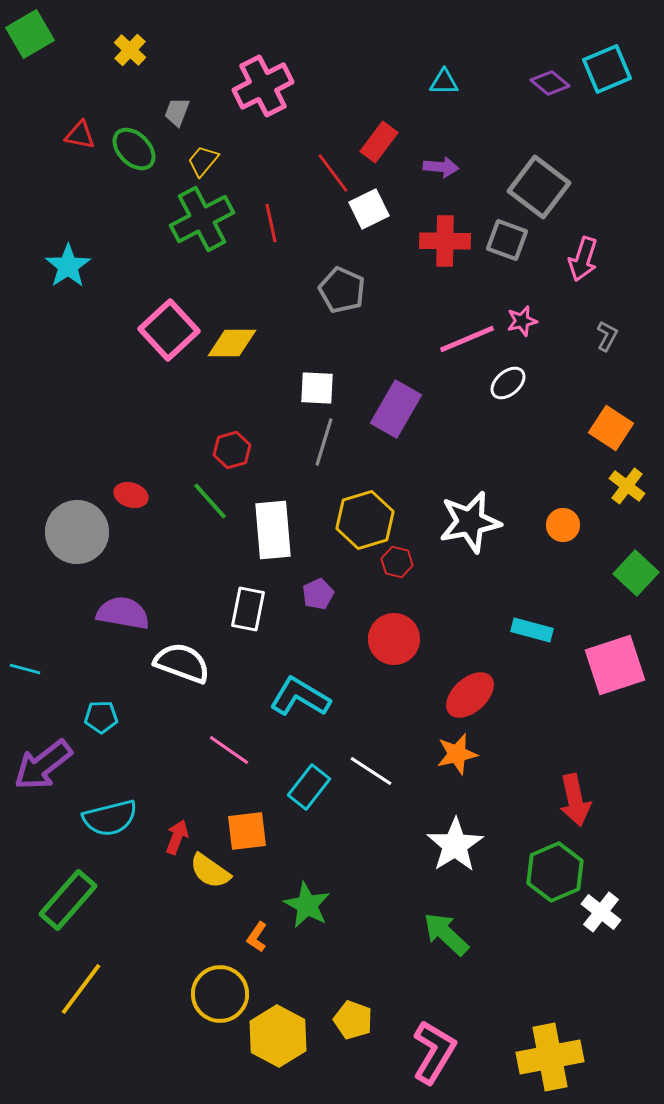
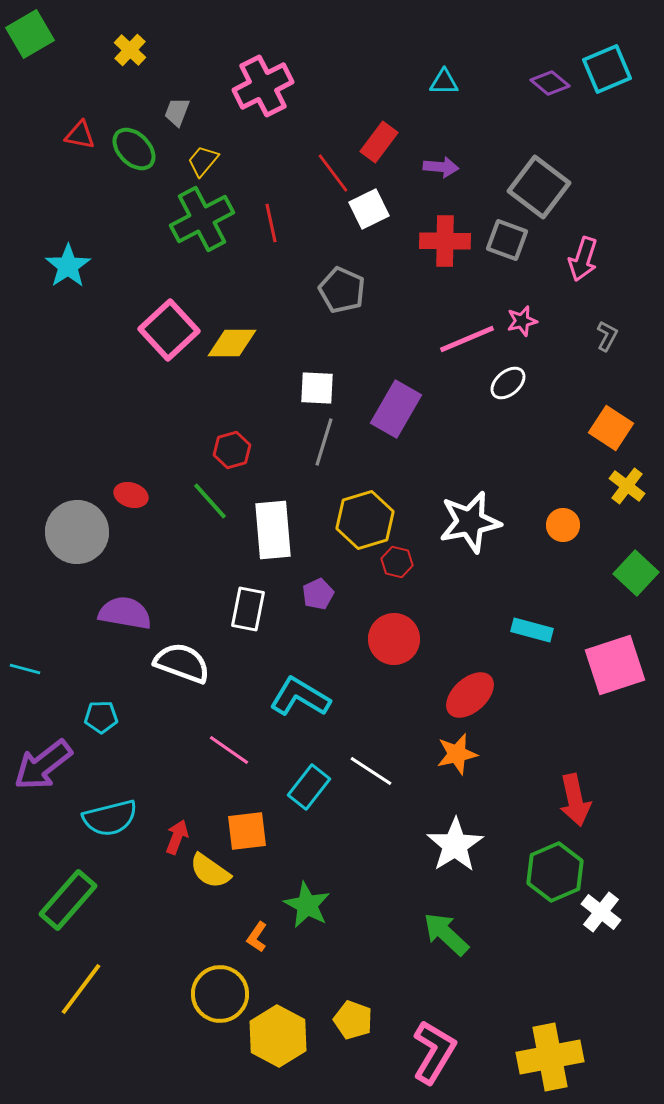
purple semicircle at (123, 613): moved 2 px right
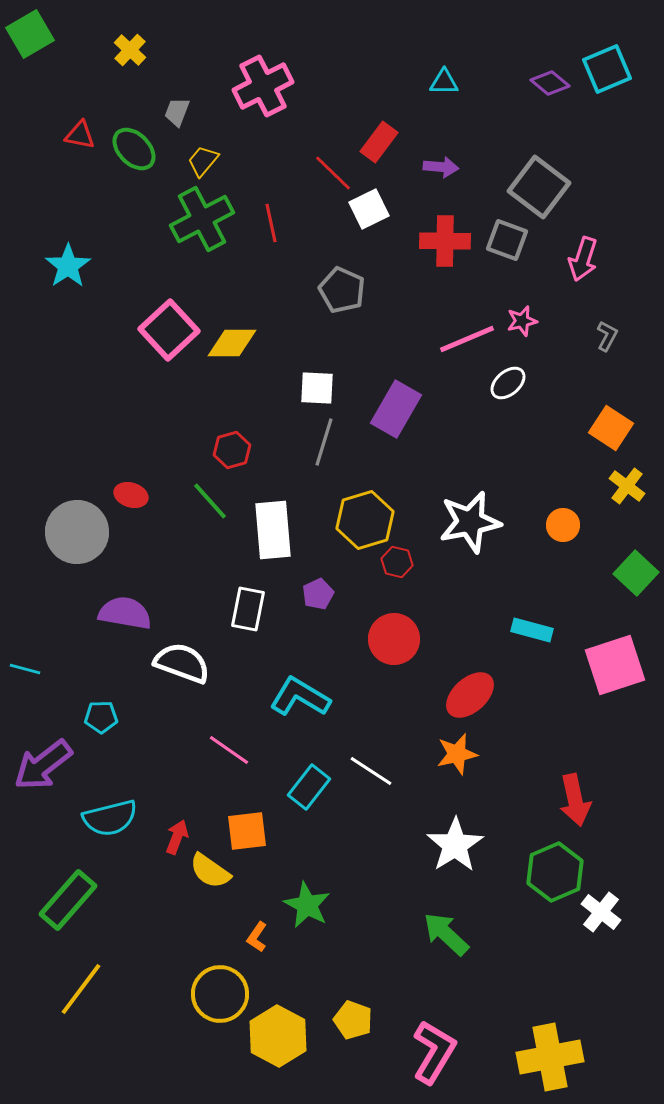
red line at (333, 173): rotated 9 degrees counterclockwise
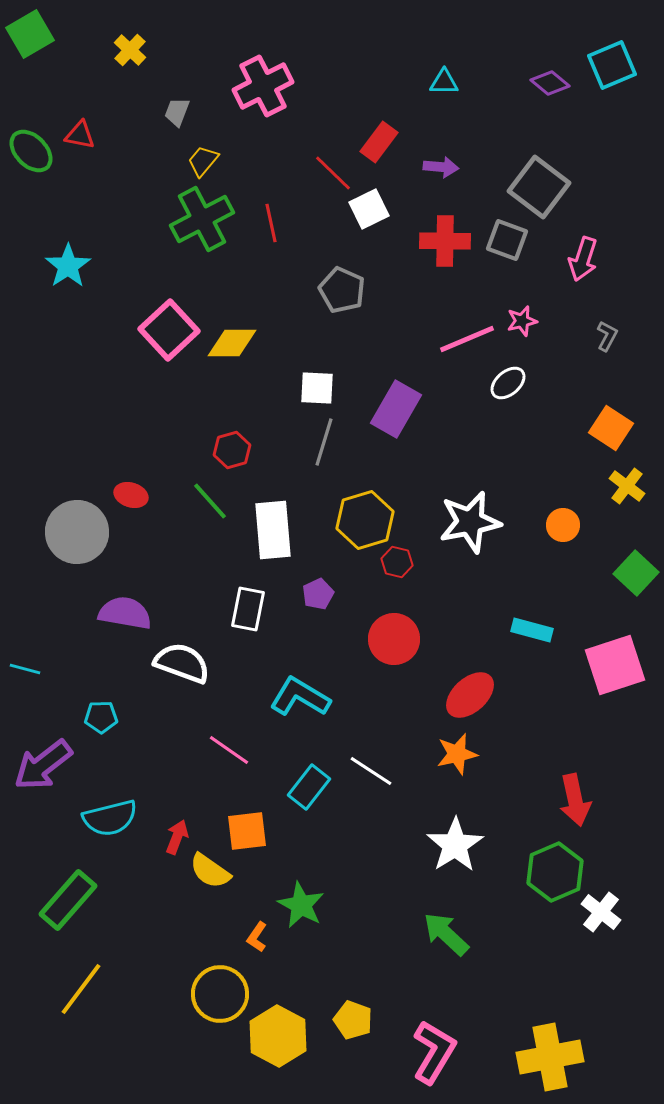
cyan square at (607, 69): moved 5 px right, 4 px up
green ellipse at (134, 149): moved 103 px left, 2 px down
green star at (307, 905): moved 6 px left
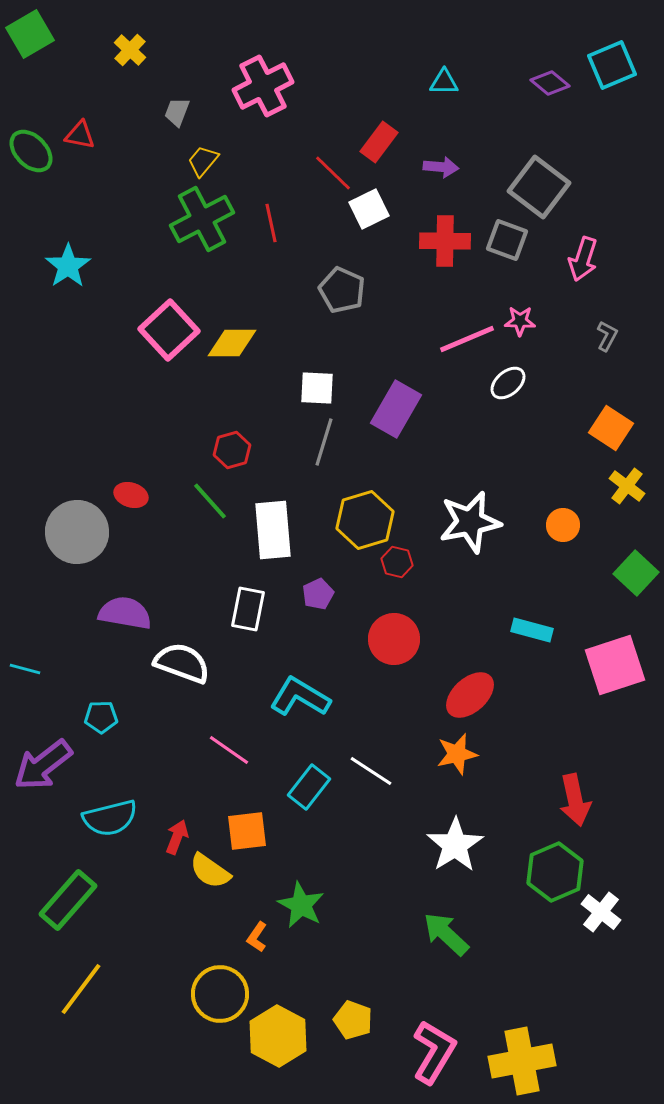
pink star at (522, 321): moved 2 px left; rotated 16 degrees clockwise
yellow cross at (550, 1057): moved 28 px left, 4 px down
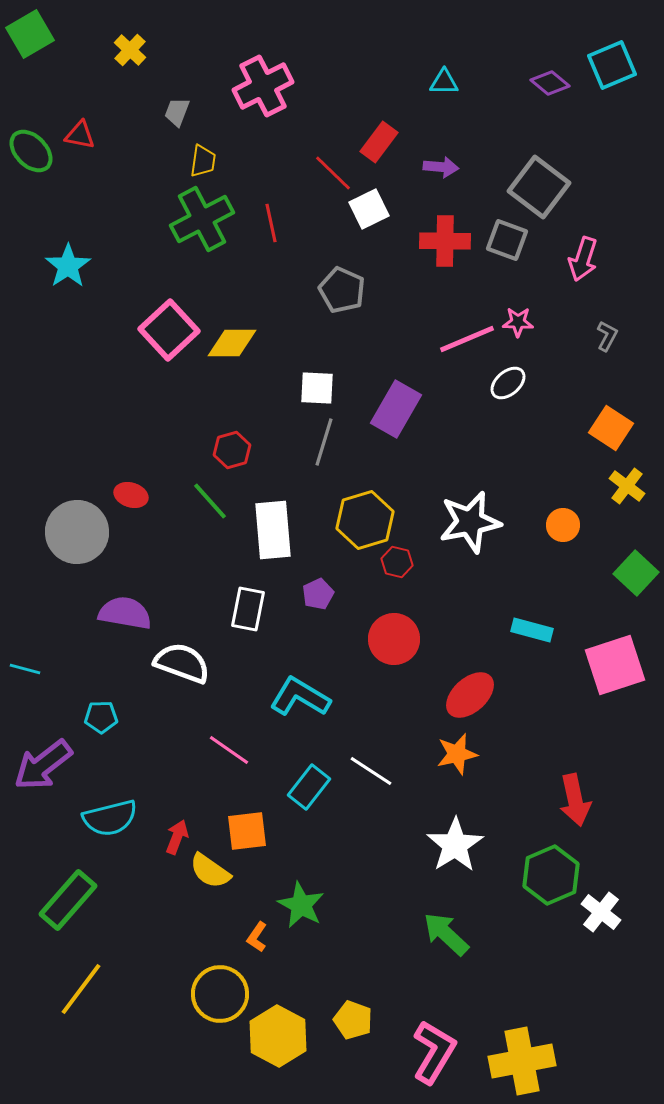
yellow trapezoid at (203, 161): rotated 148 degrees clockwise
pink star at (520, 321): moved 2 px left, 1 px down
green hexagon at (555, 872): moved 4 px left, 3 px down
